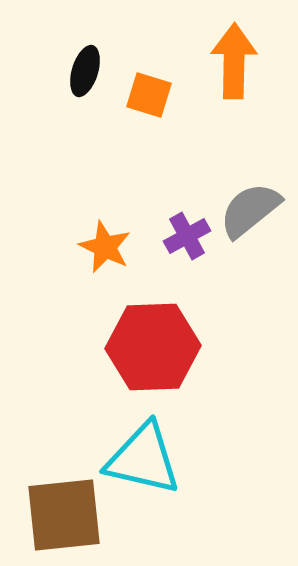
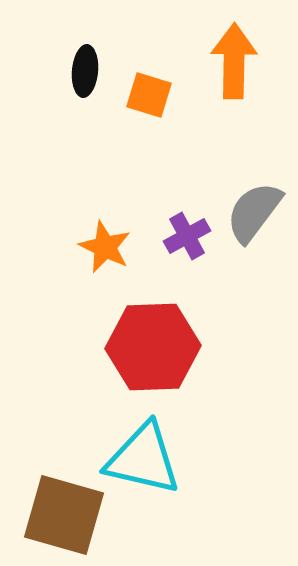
black ellipse: rotated 12 degrees counterclockwise
gray semicircle: moved 4 px right, 2 px down; rotated 14 degrees counterclockwise
brown square: rotated 22 degrees clockwise
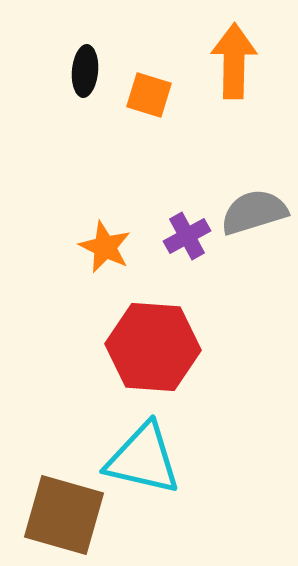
gray semicircle: rotated 36 degrees clockwise
red hexagon: rotated 6 degrees clockwise
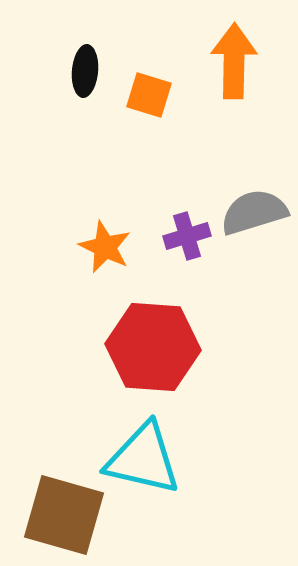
purple cross: rotated 12 degrees clockwise
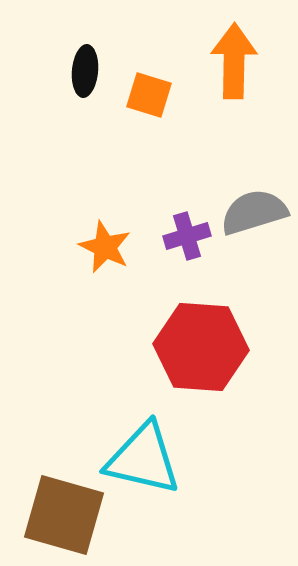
red hexagon: moved 48 px right
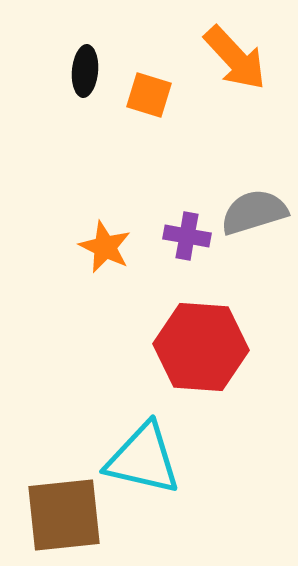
orange arrow: moved 1 px right, 3 px up; rotated 136 degrees clockwise
purple cross: rotated 27 degrees clockwise
brown square: rotated 22 degrees counterclockwise
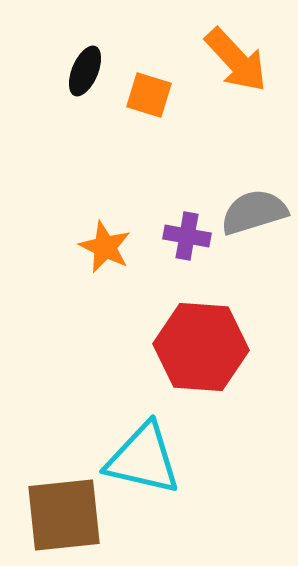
orange arrow: moved 1 px right, 2 px down
black ellipse: rotated 18 degrees clockwise
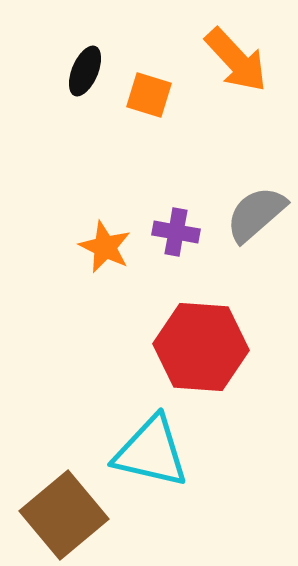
gray semicircle: moved 2 px right, 2 px down; rotated 24 degrees counterclockwise
purple cross: moved 11 px left, 4 px up
cyan triangle: moved 8 px right, 7 px up
brown square: rotated 34 degrees counterclockwise
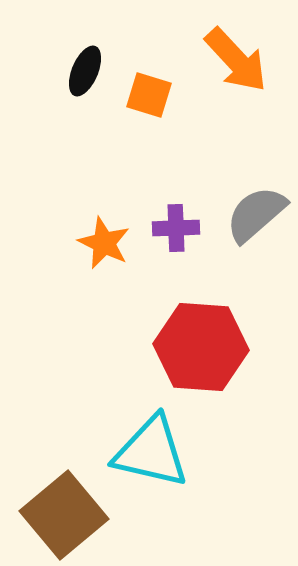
purple cross: moved 4 px up; rotated 12 degrees counterclockwise
orange star: moved 1 px left, 4 px up
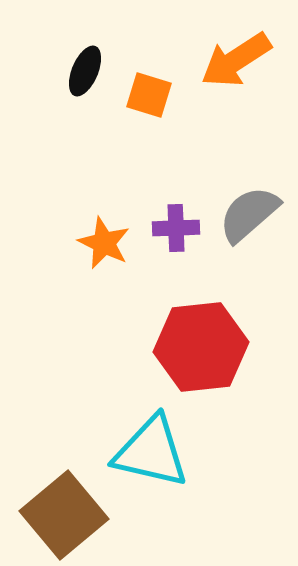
orange arrow: rotated 100 degrees clockwise
gray semicircle: moved 7 px left
red hexagon: rotated 10 degrees counterclockwise
